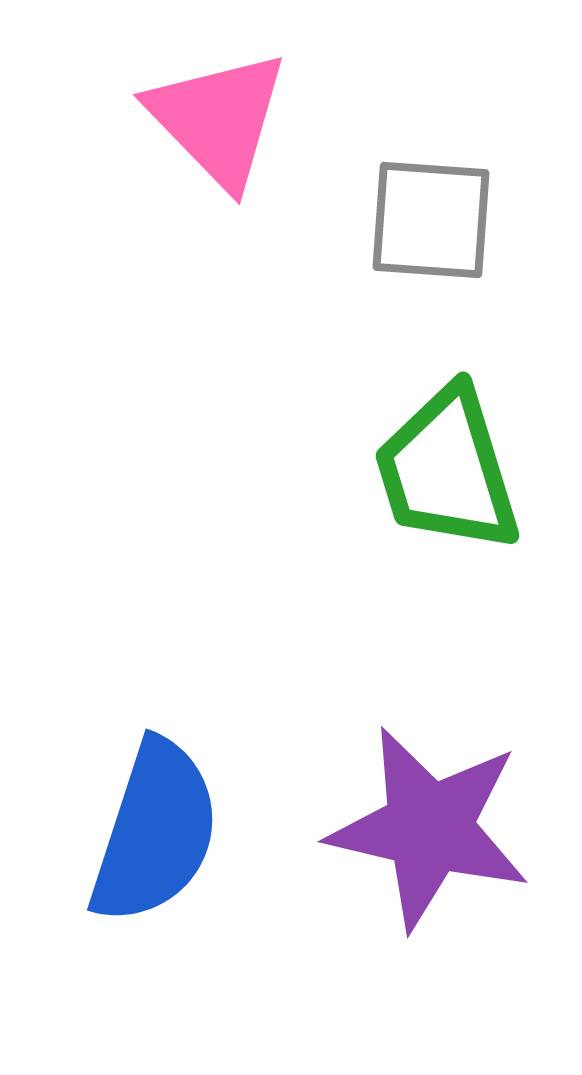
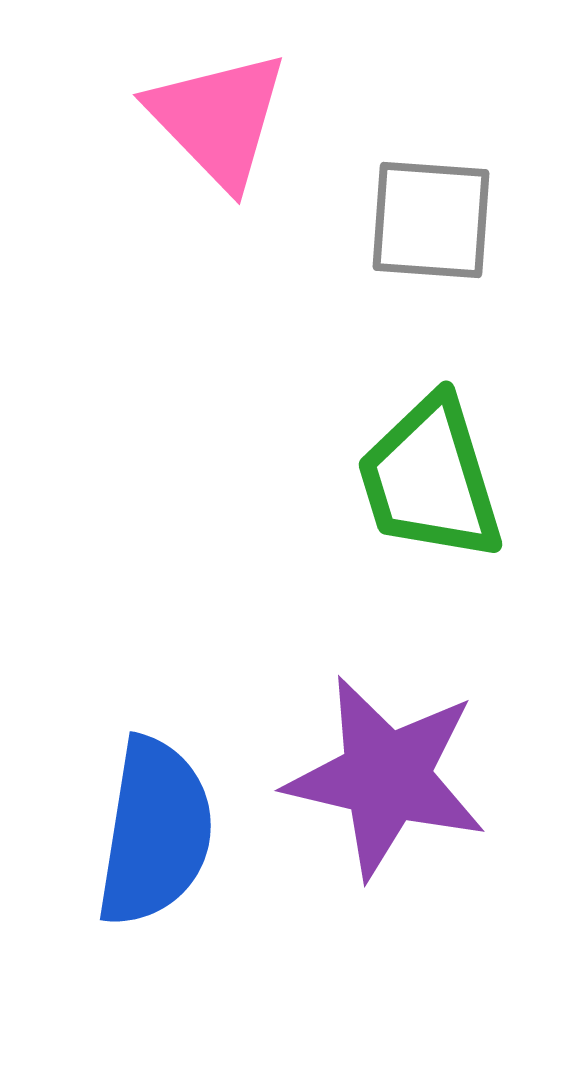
green trapezoid: moved 17 px left, 9 px down
purple star: moved 43 px left, 51 px up
blue semicircle: rotated 9 degrees counterclockwise
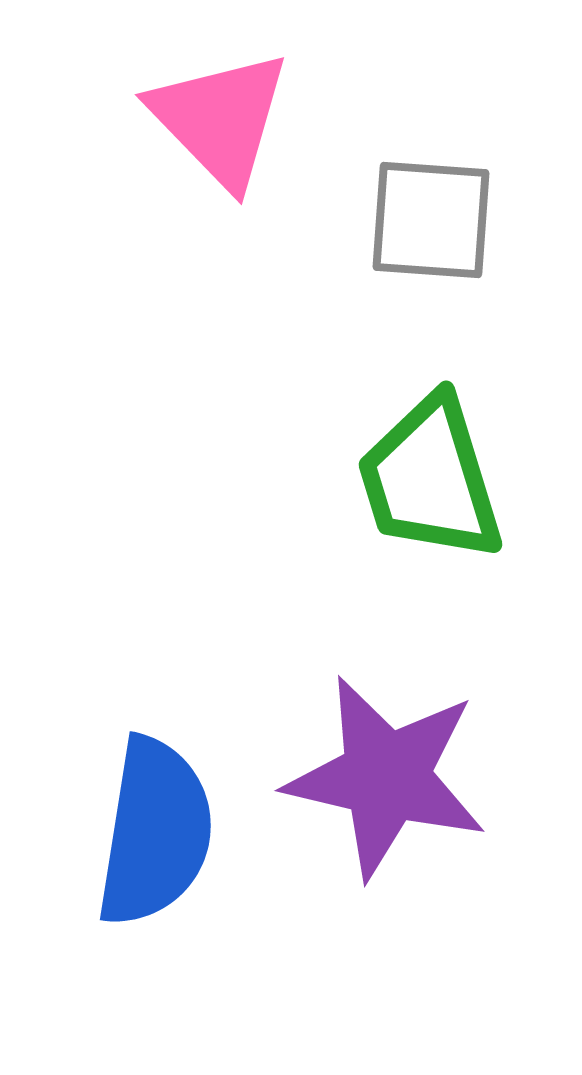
pink triangle: moved 2 px right
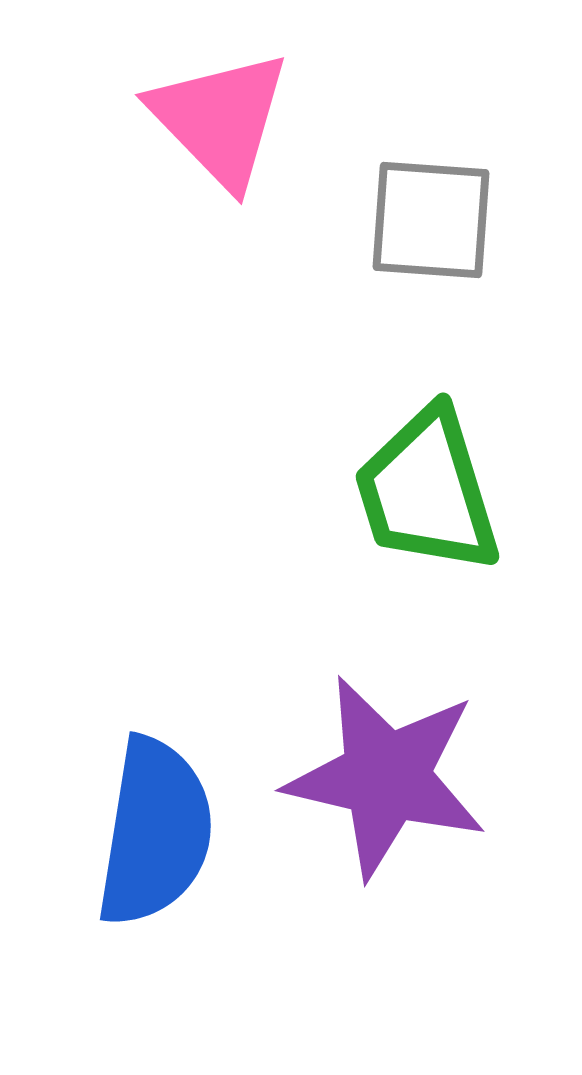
green trapezoid: moved 3 px left, 12 px down
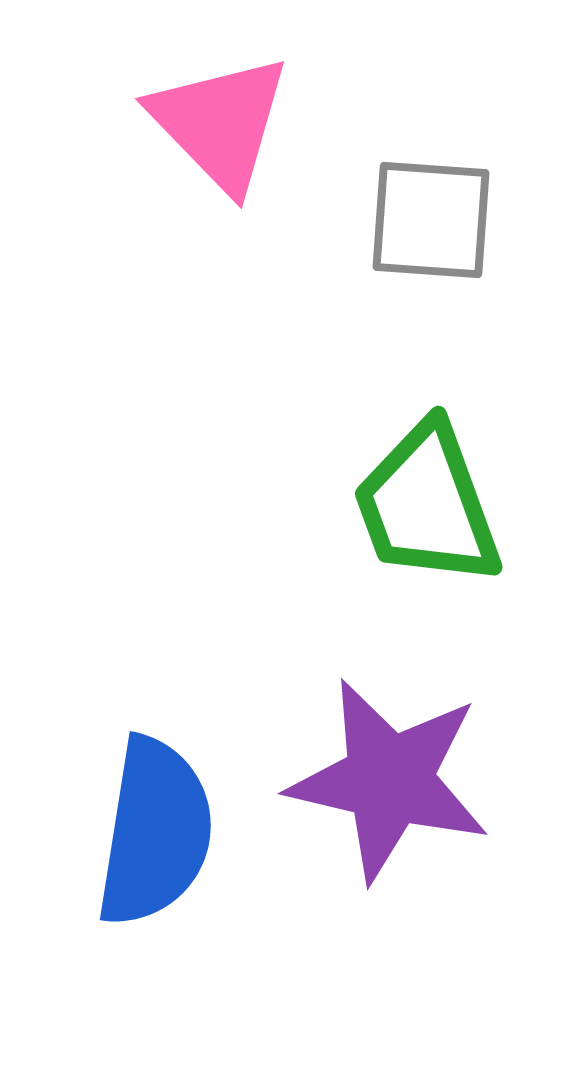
pink triangle: moved 4 px down
green trapezoid: moved 14 px down; rotated 3 degrees counterclockwise
purple star: moved 3 px right, 3 px down
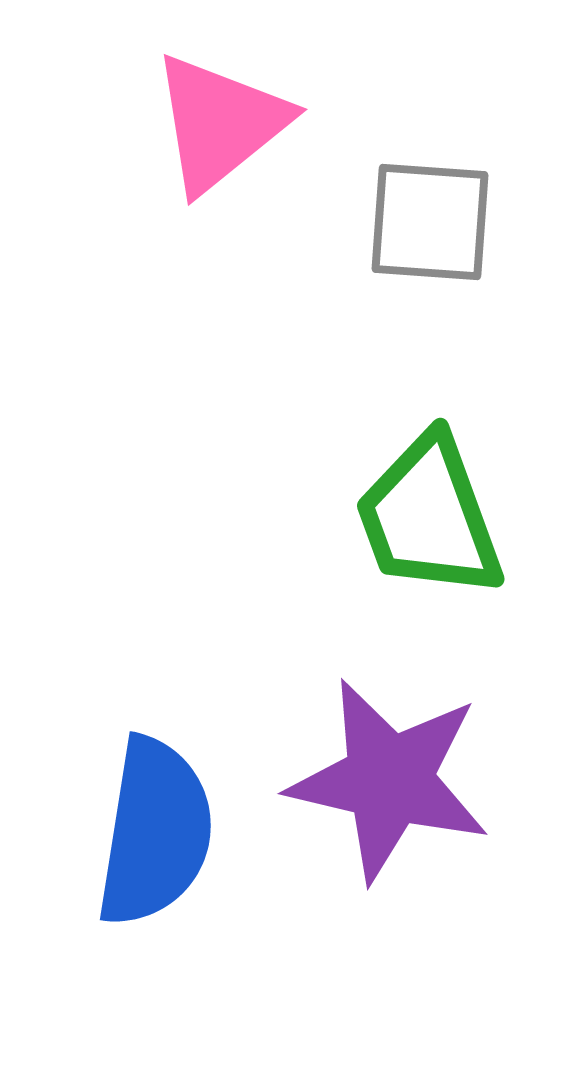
pink triangle: rotated 35 degrees clockwise
gray square: moved 1 px left, 2 px down
green trapezoid: moved 2 px right, 12 px down
